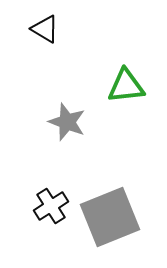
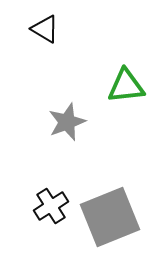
gray star: rotated 30 degrees clockwise
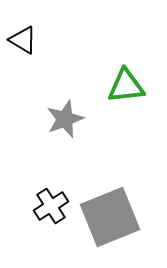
black triangle: moved 22 px left, 11 px down
gray star: moved 2 px left, 3 px up
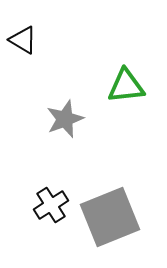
black cross: moved 1 px up
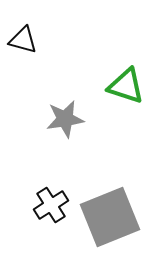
black triangle: rotated 16 degrees counterclockwise
green triangle: rotated 24 degrees clockwise
gray star: rotated 12 degrees clockwise
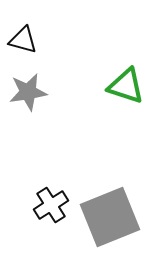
gray star: moved 37 px left, 27 px up
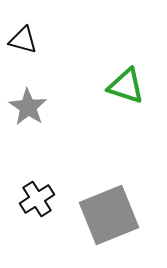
gray star: moved 15 px down; rotated 30 degrees counterclockwise
black cross: moved 14 px left, 6 px up
gray square: moved 1 px left, 2 px up
